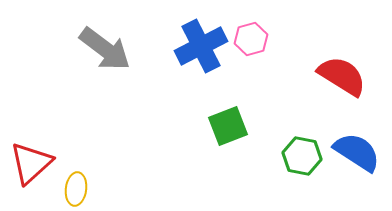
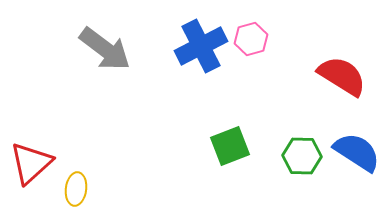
green square: moved 2 px right, 20 px down
green hexagon: rotated 9 degrees counterclockwise
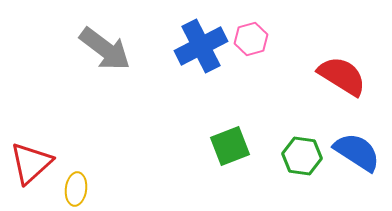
green hexagon: rotated 6 degrees clockwise
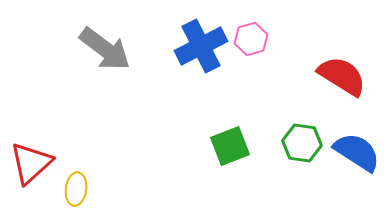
green hexagon: moved 13 px up
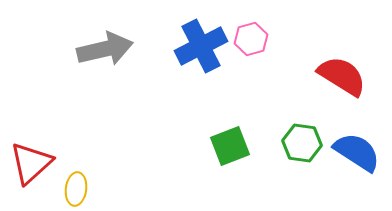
gray arrow: rotated 50 degrees counterclockwise
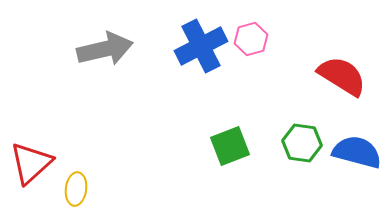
blue semicircle: rotated 18 degrees counterclockwise
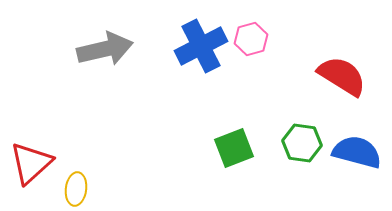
green square: moved 4 px right, 2 px down
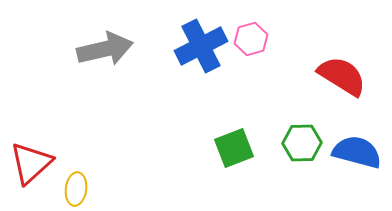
green hexagon: rotated 9 degrees counterclockwise
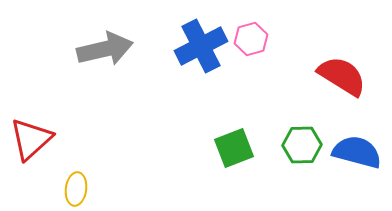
green hexagon: moved 2 px down
red triangle: moved 24 px up
